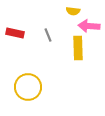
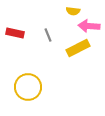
yellow rectangle: rotated 65 degrees clockwise
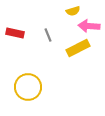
yellow semicircle: rotated 24 degrees counterclockwise
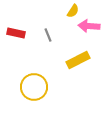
yellow semicircle: rotated 40 degrees counterclockwise
red rectangle: moved 1 px right
yellow rectangle: moved 12 px down
yellow circle: moved 6 px right
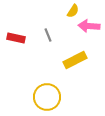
red rectangle: moved 5 px down
yellow rectangle: moved 3 px left
yellow circle: moved 13 px right, 10 px down
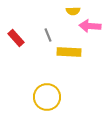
yellow semicircle: rotated 56 degrees clockwise
pink arrow: moved 1 px right
red rectangle: rotated 36 degrees clockwise
yellow rectangle: moved 6 px left, 8 px up; rotated 30 degrees clockwise
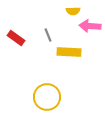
red rectangle: rotated 12 degrees counterclockwise
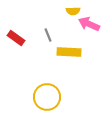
pink arrow: moved 1 px left, 2 px up; rotated 20 degrees clockwise
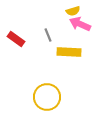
yellow semicircle: rotated 16 degrees counterclockwise
pink arrow: moved 9 px left
red rectangle: moved 1 px down
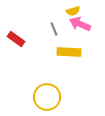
gray line: moved 6 px right, 6 px up
